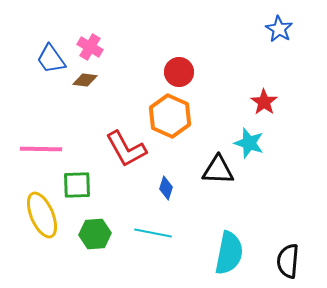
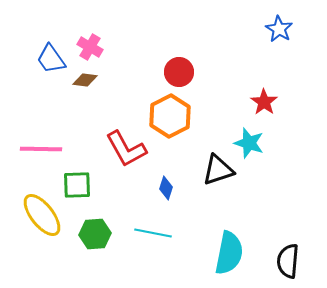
orange hexagon: rotated 9 degrees clockwise
black triangle: rotated 20 degrees counterclockwise
yellow ellipse: rotated 15 degrees counterclockwise
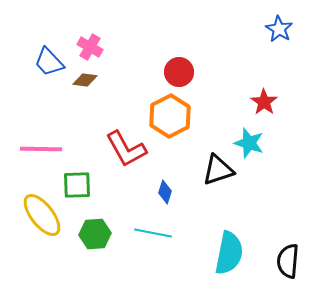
blue trapezoid: moved 2 px left, 3 px down; rotated 8 degrees counterclockwise
blue diamond: moved 1 px left, 4 px down
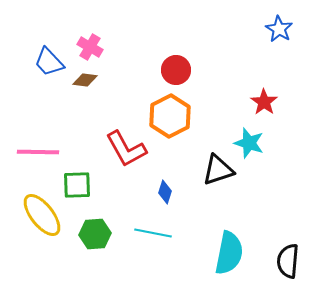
red circle: moved 3 px left, 2 px up
pink line: moved 3 px left, 3 px down
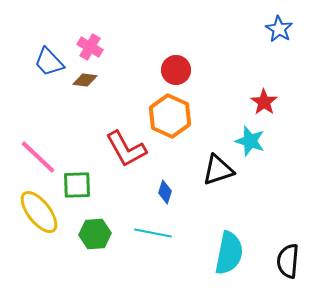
orange hexagon: rotated 9 degrees counterclockwise
cyan star: moved 1 px right, 2 px up
pink line: moved 5 px down; rotated 42 degrees clockwise
yellow ellipse: moved 3 px left, 3 px up
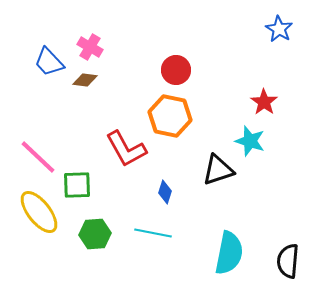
orange hexagon: rotated 12 degrees counterclockwise
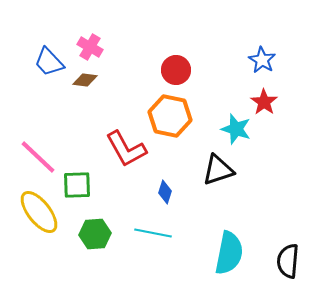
blue star: moved 17 px left, 31 px down
cyan star: moved 14 px left, 12 px up
